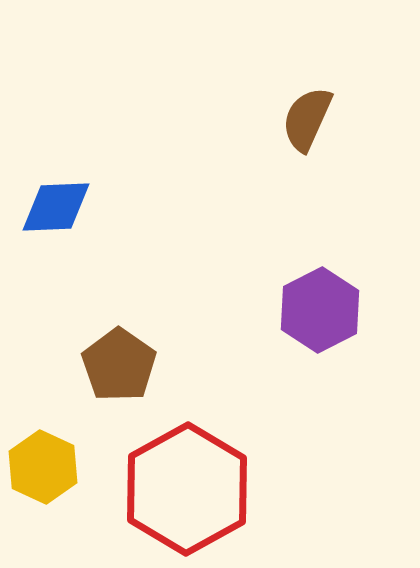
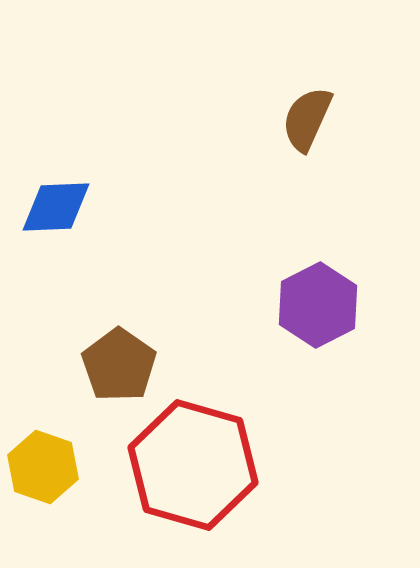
purple hexagon: moved 2 px left, 5 px up
yellow hexagon: rotated 6 degrees counterclockwise
red hexagon: moved 6 px right, 24 px up; rotated 15 degrees counterclockwise
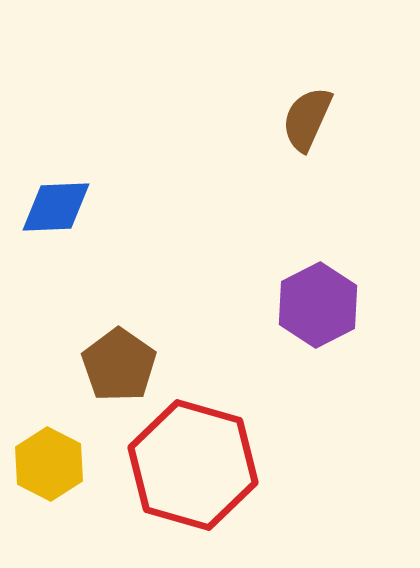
yellow hexagon: moved 6 px right, 3 px up; rotated 8 degrees clockwise
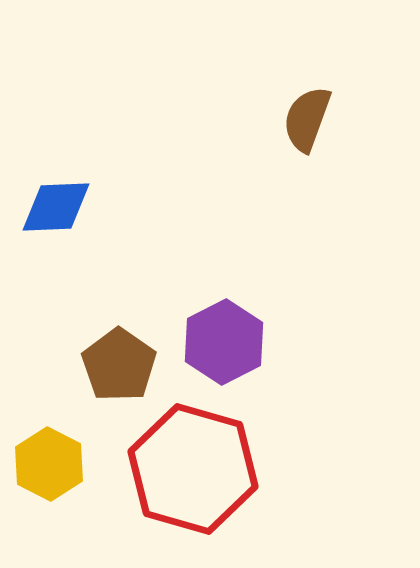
brown semicircle: rotated 4 degrees counterclockwise
purple hexagon: moved 94 px left, 37 px down
red hexagon: moved 4 px down
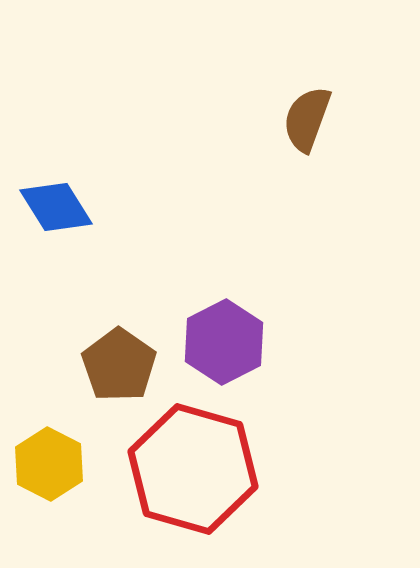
blue diamond: rotated 60 degrees clockwise
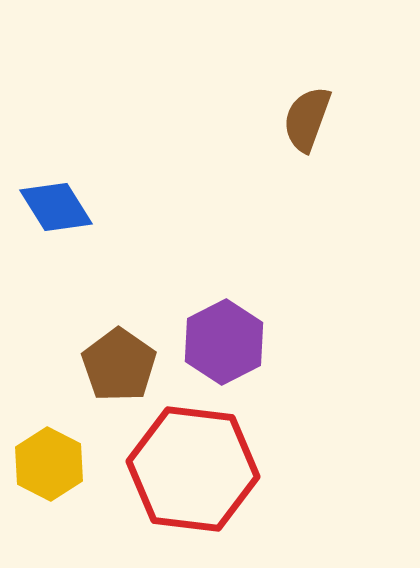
red hexagon: rotated 9 degrees counterclockwise
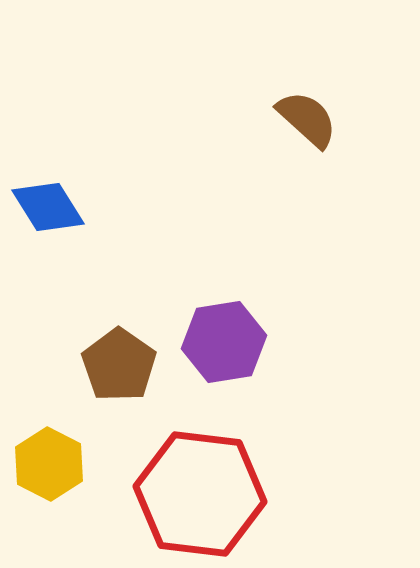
brown semicircle: rotated 112 degrees clockwise
blue diamond: moved 8 px left
purple hexagon: rotated 18 degrees clockwise
red hexagon: moved 7 px right, 25 px down
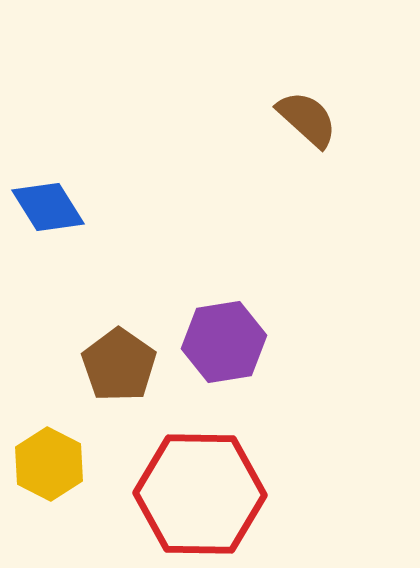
red hexagon: rotated 6 degrees counterclockwise
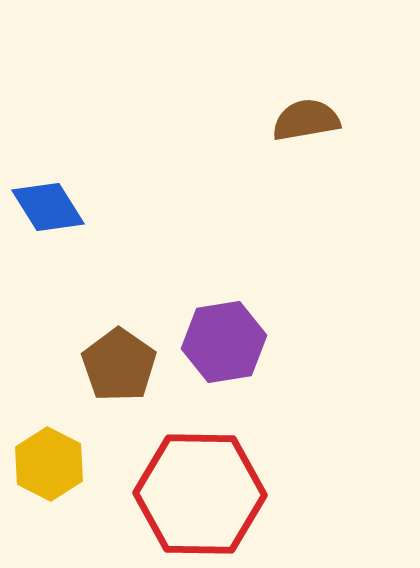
brown semicircle: moved 1 px left, 1 px down; rotated 52 degrees counterclockwise
